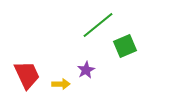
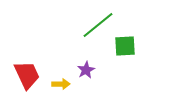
green square: rotated 20 degrees clockwise
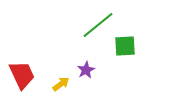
red trapezoid: moved 5 px left
yellow arrow: rotated 36 degrees counterclockwise
